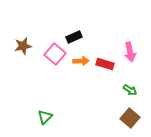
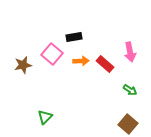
black rectangle: rotated 14 degrees clockwise
brown star: moved 19 px down
pink square: moved 3 px left
red rectangle: rotated 24 degrees clockwise
brown square: moved 2 px left, 6 px down
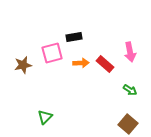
pink square: moved 1 px up; rotated 35 degrees clockwise
orange arrow: moved 2 px down
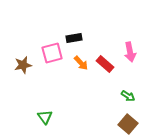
black rectangle: moved 1 px down
orange arrow: rotated 49 degrees clockwise
green arrow: moved 2 px left, 6 px down
green triangle: rotated 21 degrees counterclockwise
